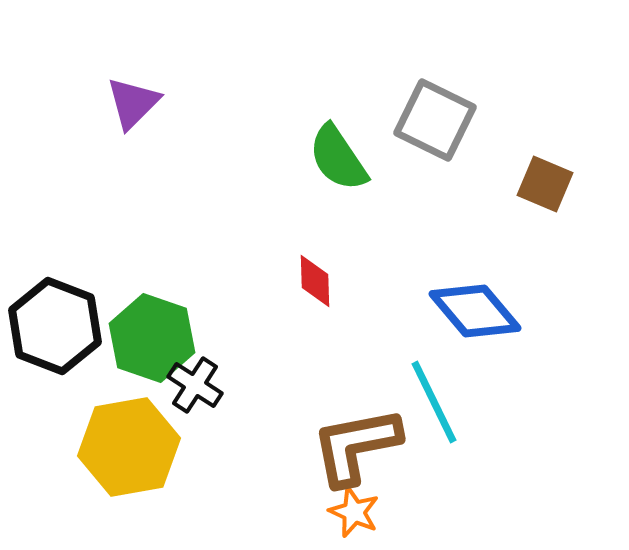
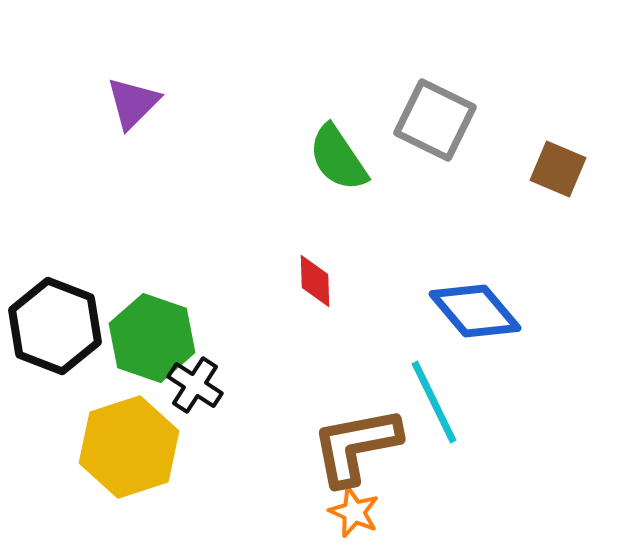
brown square: moved 13 px right, 15 px up
yellow hexagon: rotated 8 degrees counterclockwise
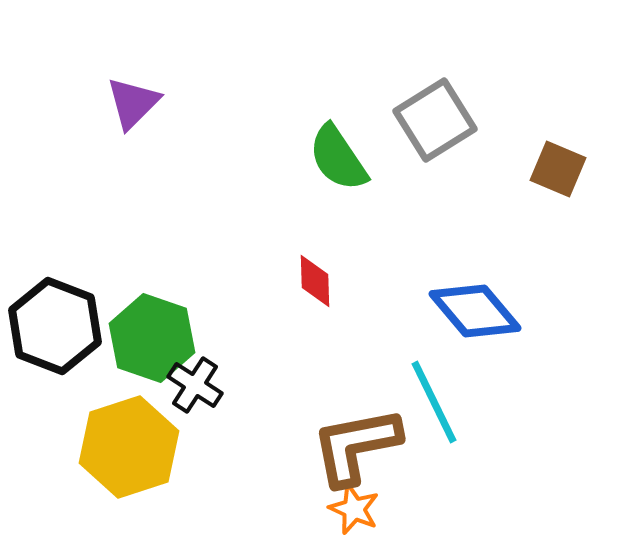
gray square: rotated 32 degrees clockwise
orange star: moved 3 px up
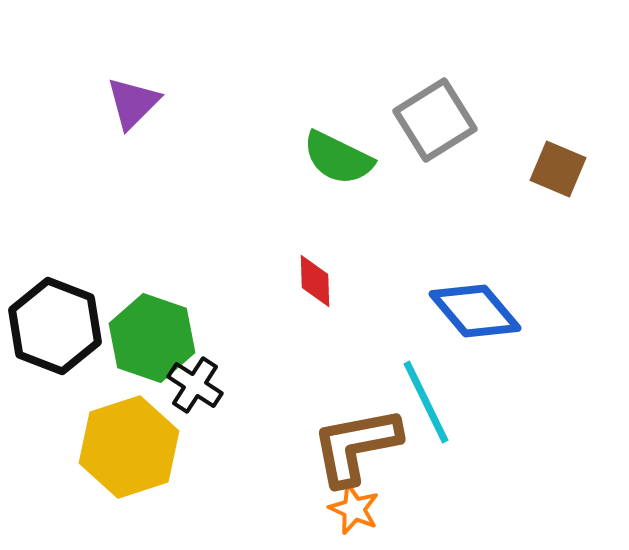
green semicircle: rotated 30 degrees counterclockwise
cyan line: moved 8 px left
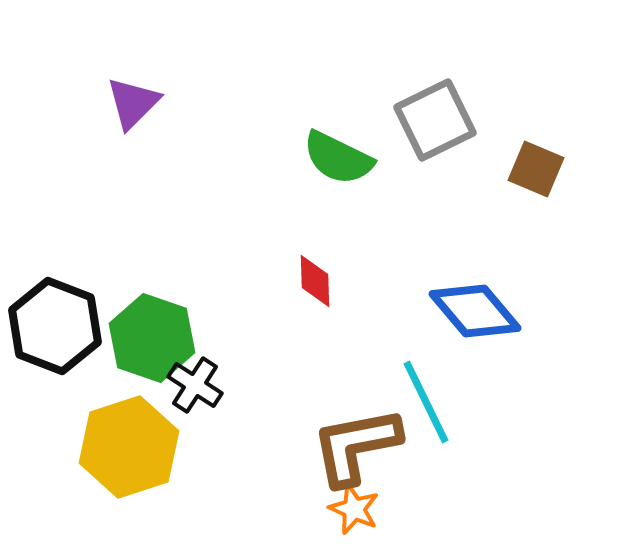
gray square: rotated 6 degrees clockwise
brown square: moved 22 px left
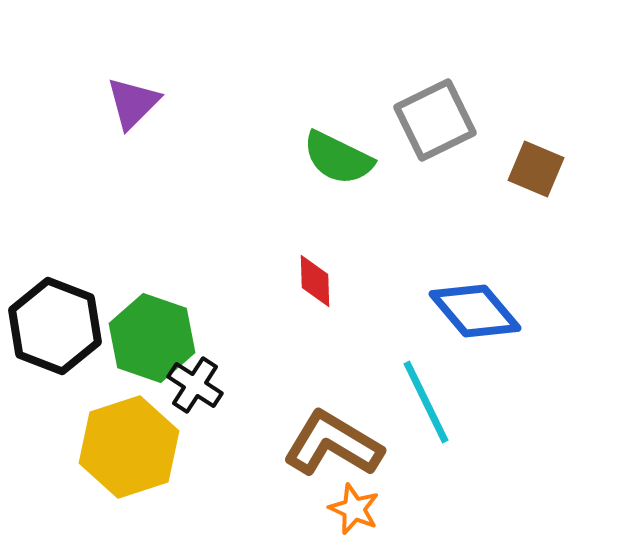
brown L-shape: moved 23 px left, 2 px up; rotated 42 degrees clockwise
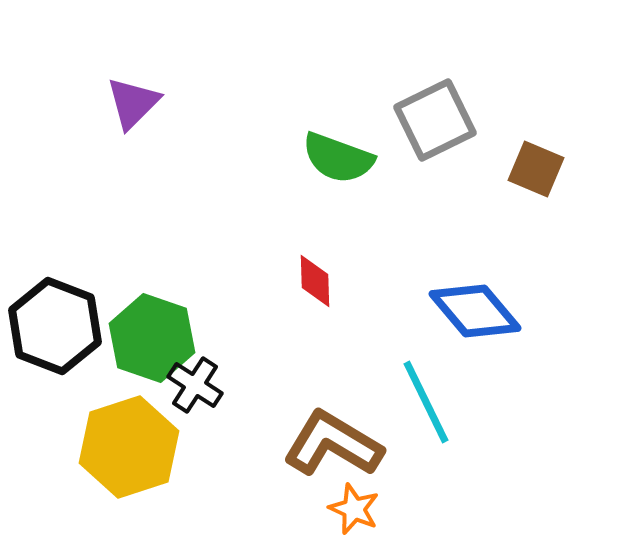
green semicircle: rotated 6 degrees counterclockwise
